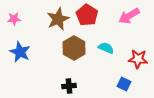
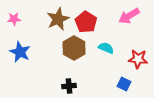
red pentagon: moved 1 px left, 7 px down
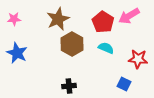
red pentagon: moved 17 px right
brown hexagon: moved 2 px left, 4 px up
blue star: moved 3 px left, 1 px down
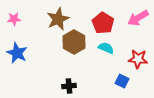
pink arrow: moved 9 px right, 2 px down
red pentagon: moved 1 px down
brown hexagon: moved 2 px right, 2 px up
blue square: moved 2 px left, 3 px up
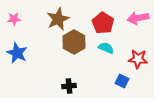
pink arrow: rotated 20 degrees clockwise
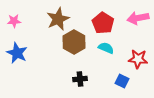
pink star: moved 2 px down
black cross: moved 11 px right, 7 px up
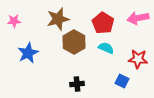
brown star: rotated 10 degrees clockwise
blue star: moved 11 px right; rotated 20 degrees clockwise
black cross: moved 3 px left, 5 px down
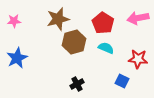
brown hexagon: rotated 15 degrees clockwise
blue star: moved 11 px left, 5 px down
black cross: rotated 24 degrees counterclockwise
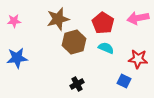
blue star: rotated 20 degrees clockwise
blue square: moved 2 px right
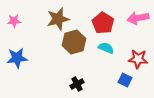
blue square: moved 1 px right, 1 px up
